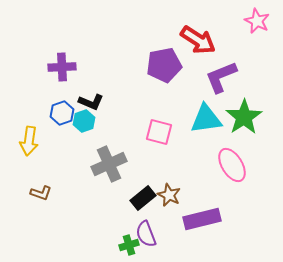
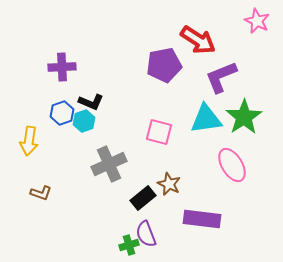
brown star: moved 11 px up
purple rectangle: rotated 21 degrees clockwise
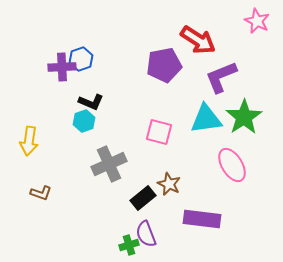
blue hexagon: moved 19 px right, 54 px up
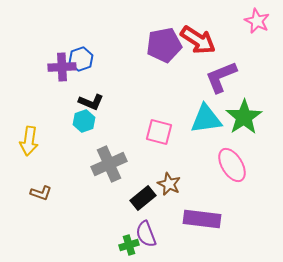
purple pentagon: moved 20 px up
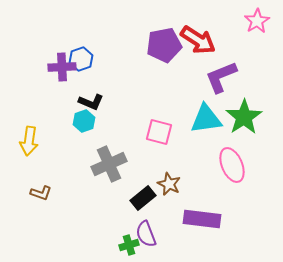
pink star: rotated 15 degrees clockwise
pink ellipse: rotated 8 degrees clockwise
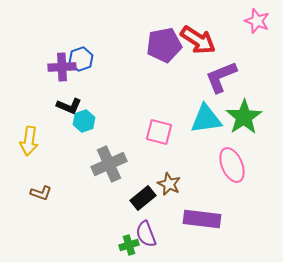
pink star: rotated 20 degrees counterclockwise
black L-shape: moved 22 px left, 4 px down
